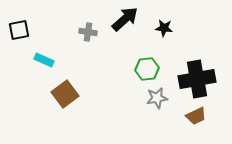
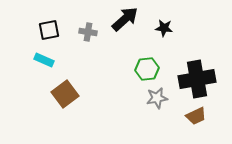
black square: moved 30 px right
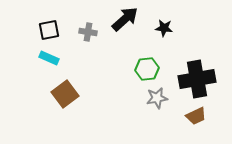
cyan rectangle: moved 5 px right, 2 px up
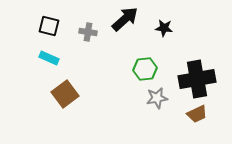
black square: moved 4 px up; rotated 25 degrees clockwise
green hexagon: moved 2 px left
brown trapezoid: moved 1 px right, 2 px up
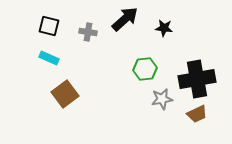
gray star: moved 5 px right, 1 px down
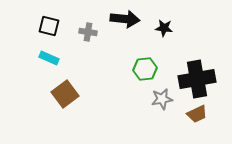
black arrow: rotated 48 degrees clockwise
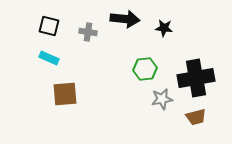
black cross: moved 1 px left, 1 px up
brown square: rotated 32 degrees clockwise
brown trapezoid: moved 1 px left, 3 px down; rotated 10 degrees clockwise
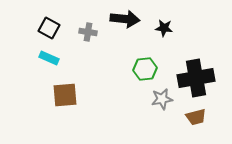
black square: moved 2 px down; rotated 15 degrees clockwise
brown square: moved 1 px down
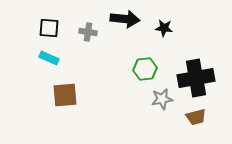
black square: rotated 25 degrees counterclockwise
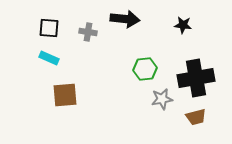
black star: moved 19 px right, 3 px up
